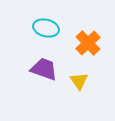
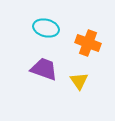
orange cross: rotated 25 degrees counterclockwise
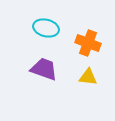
yellow triangle: moved 9 px right, 4 px up; rotated 48 degrees counterclockwise
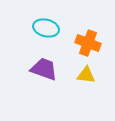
yellow triangle: moved 2 px left, 2 px up
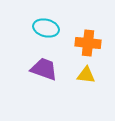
orange cross: rotated 15 degrees counterclockwise
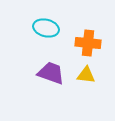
purple trapezoid: moved 7 px right, 4 px down
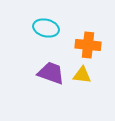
orange cross: moved 2 px down
yellow triangle: moved 4 px left
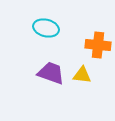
orange cross: moved 10 px right
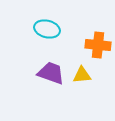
cyan ellipse: moved 1 px right, 1 px down
yellow triangle: rotated 12 degrees counterclockwise
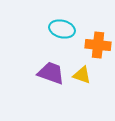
cyan ellipse: moved 15 px right
yellow triangle: rotated 24 degrees clockwise
